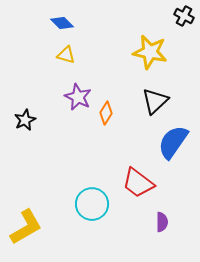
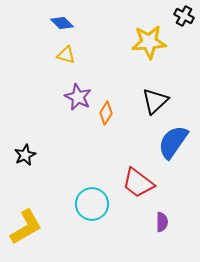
yellow star: moved 1 px left, 10 px up; rotated 16 degrees counterclockwise
black star: moved 35 px down
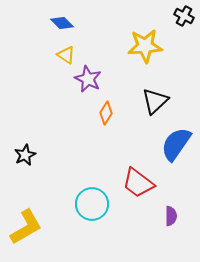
yellow star: moved 4 px left, 4 px down
yellow triangle: rotated 18 degrees clockwise
purple star: moved 10 px right, 18 px up
blue semicircle: moved 3 px right, 2 px down
purple semicircle: moved 9 px right, 6 px up
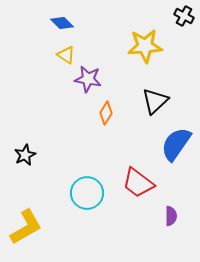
purple star: rotated 16 degrees counterclockwise
cyan circle: moved 5 px left, 11 px up
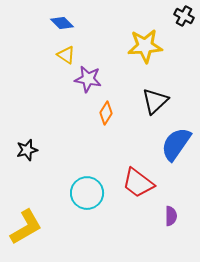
black star: moved 2 px right, 5 px up; rotated 10 degrees clockwise
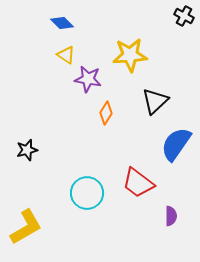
yellow star: moved 15 px left, 9 px down
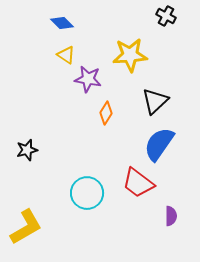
black cross: moved 18 px left
blue semicircle: moved 17 px left
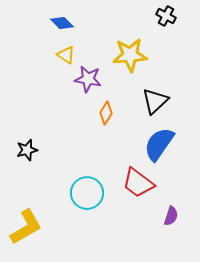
purple semicircle: rotated 18 degrees clockwise
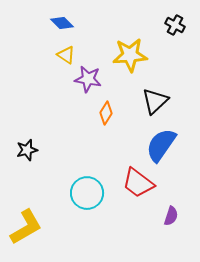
black cross: moved 9 px right, 9 px down
blue semicircle: moved 2 px right, 1 px down
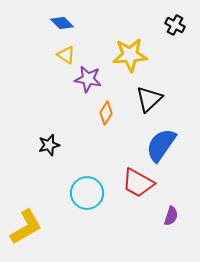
black triangle: moved 6 px left, 2 px up
black star: moved 22 px right, 5 px up
red trapezoid: rotated 8 degrees counterclockwise
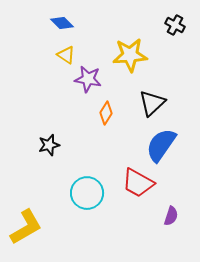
black triangle: moved 3 px right, 4 px down
